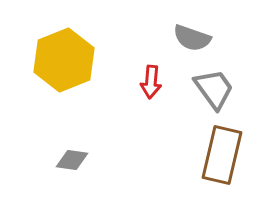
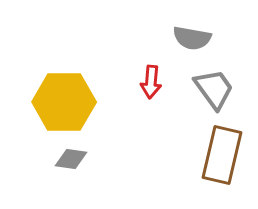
gray semicircle: rotated 9 degrees counterclockwise
yellow hexagon: moved 42 px down; rotated 22 degrees clockwise
gray diamond: moved 1 px left, 1 px up
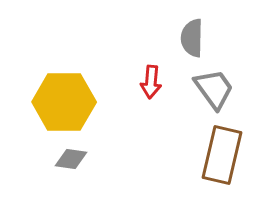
gray semicircle: rotated 81 degrees clockwise
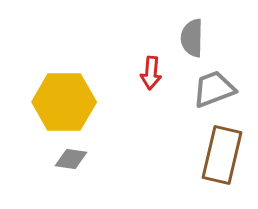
red arrow: moved 9 px up
gray trapezoid: rotated 75 degrees counterclockwise
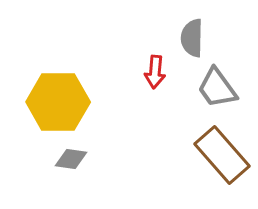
red arrow: moved 4 px right, 1 px up
gray trapezoid: moved 3 px right, 1 px up; rotated 105 degrees counterclockwise
yellow hexagon: moved 6 px left
brown rectangle: rotated 54 degrees counterclockwise
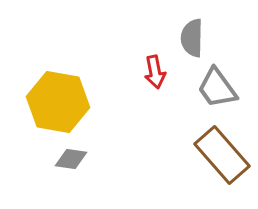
red arrow: rotated 16 degrees counterclockwise
yellow hexagon: rotated 10 degrees clockwise
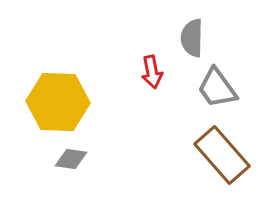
red arrow: moved 3 px left
yellow hexagon: rotated 8 degrees counterclockwise
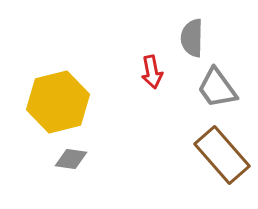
yellow hexagon: rotated 16 degrees counterclockwise
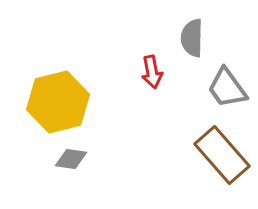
gray trapezoid: moved 10 px right
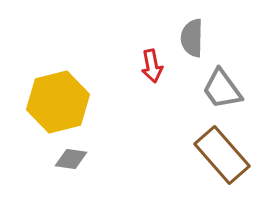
red arrow: moved 6 px up
gray trapezoid: moved 5 px left, 1 px down
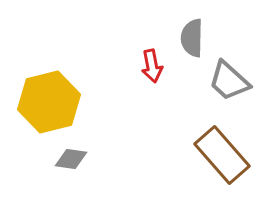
gray trapezoid: moved 7 px right, 8 px up; rotated 12 degrees counterclockwise
yellow hexagon: moved 9 px left
